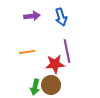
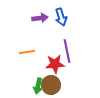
purple arrow: moved 8 px right, 2 px down
green arrow: moved 3 px right, 1 px up
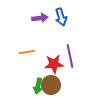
purple line: moved 3 px right, 5 px down
red star: moved 1 px left
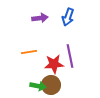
blue arrow: moved 7 px right; rotated 36 degrees clockwise
orange line: moved 2 px right
green arrow: rotated 91 degrees counterclockwise
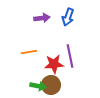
purple arrow: moved 2 px right
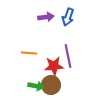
purple arrow: moved 4 px right, 1 px up
orange line: moved 1 px down; rotated 14 degrees clockwise
purple line: moved 2 px left
red star: moved 2 px down
green arrow: moved 2 px left
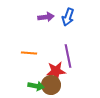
red star: moved 2 px right, 5 px down
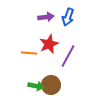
purple line: rotated 40 degrees clockwise
red star: moved 7 px left, 27 px up; rotated 18 degrees counterclockwise
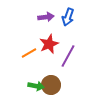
orange line: rotated 35 degrees counterclockwise
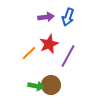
orange line: rotated 14 degrees counterclockwise
